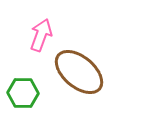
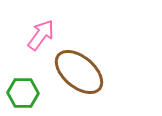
pink arrow: rotated 16 degrees clockwise
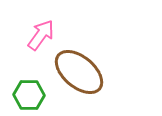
green hexagon: moved 6 px right, 2 px down
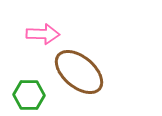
pink arrow: moved 2 px right, 1 px up; rotated 56 degrees clockwise
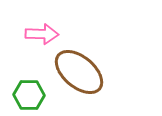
pink arrow: moved 1 px left
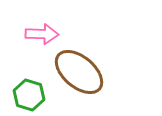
green hexagon: rotated 16 degrees clockwise
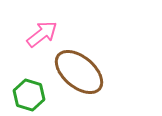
pink arrow: rotated 40 degrees counterclockwise
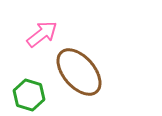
brown ellipse: rotated 9 degrees clockwise
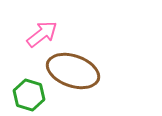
brown ellipse: moved 6 px left, 1 px up; rotated 30 degrees counterclockwise
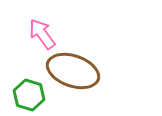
pink arrow: rotated 88 degrees counterclockwise
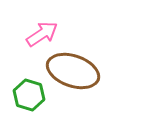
pink arrow: rotated 92 degrees clockwise
